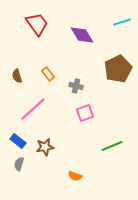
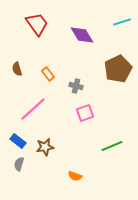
brown semicircle: moved 7 px up
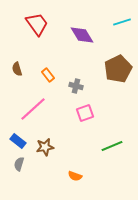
orange rectangle: moved 1 px down
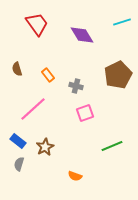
brown pentagon: moved 6 px down
brown star: rotated 18 degrees counterclockwise
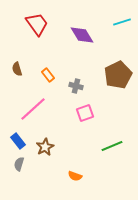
blue rectangle: rotated 14 degrees clockwise
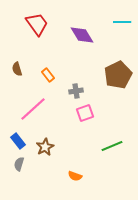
cyan line: rotated 18 degrees clockwise
gray cross: moved 5 px down; rotated 24 degrees counterclockwise
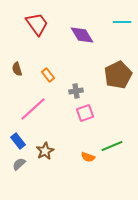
brown star: moved 4 px down
gray semicircle: rotated 32 degrees clockwise
orange semicircle: moved 13 px right, 19 px up
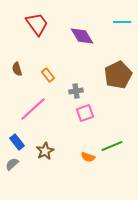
purple diamond: moved 1 px down
blue rectangle: moved 1 px left, 1 px down
gray semicircle: moved 7 px left
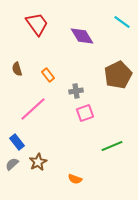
cyan line: rotated 36 degrees clockwise
brown star: moved 7 px left, 11 px down
orange semicircle: moved 13 px left, 22 px down
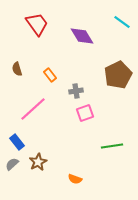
orange rectangle: moved 2 px right
green line: rotated 15 degrees clockwise
